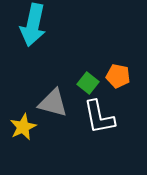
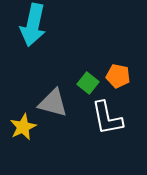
white L-shape: moved 8 px right, 1 px down
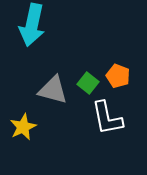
cyan arrow: moved 1 px left
orange pentagon: rotated 10 degrees clockwise
gray triangle: moved 13 px up
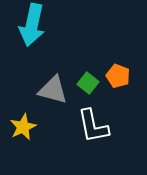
white L-shape: moved 14 px left, 8 px down
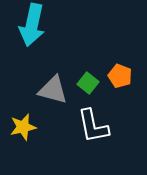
orange pentagon: moved 2 px right
yellow star: rotated 12 degrees clockwise
